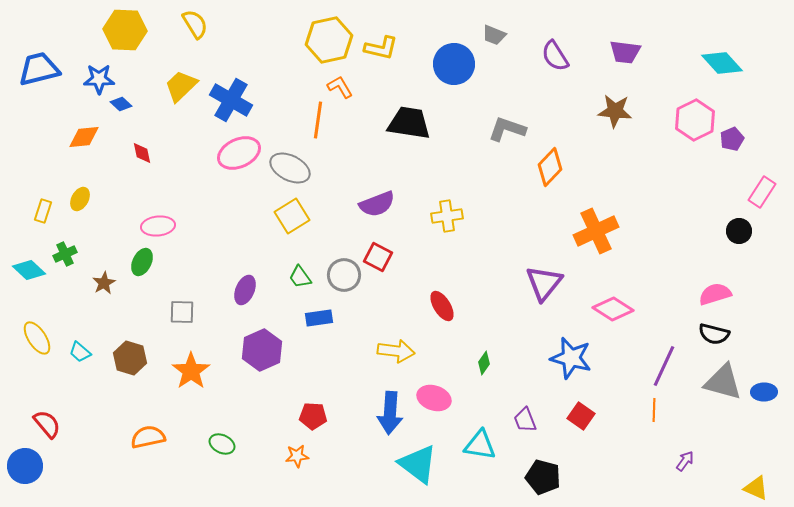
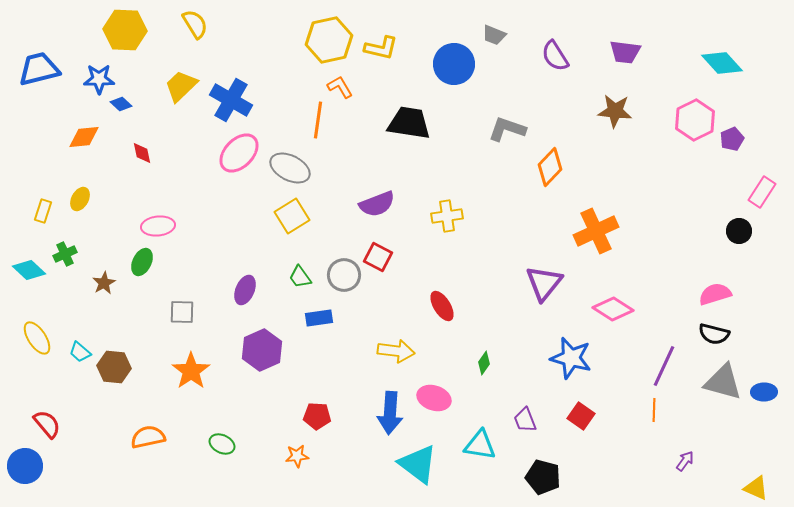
pink ellipse at (239, 153): rotated 21 degrees counterclockwise
brown hexagon at (130, 358): moved 16 px left, 9 px down; rotated 12 degrees counterclockwise
red pentagon at (313, 416): moved 4 px right
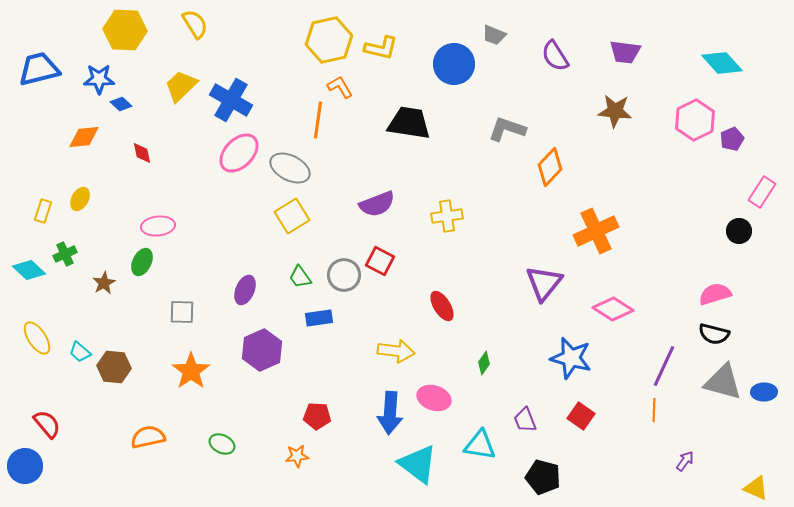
red square at (378, 257): moved 2 px right, 4 px down
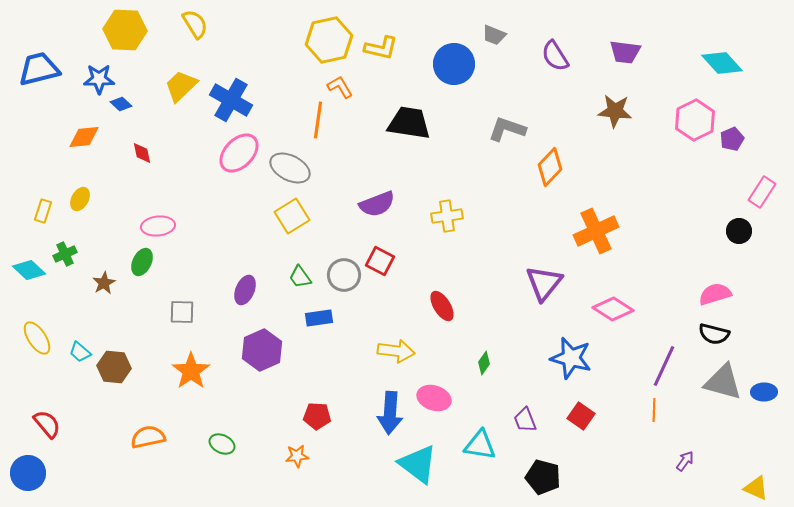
blue circle at (25, 466): moved 3 px right, 7 px down
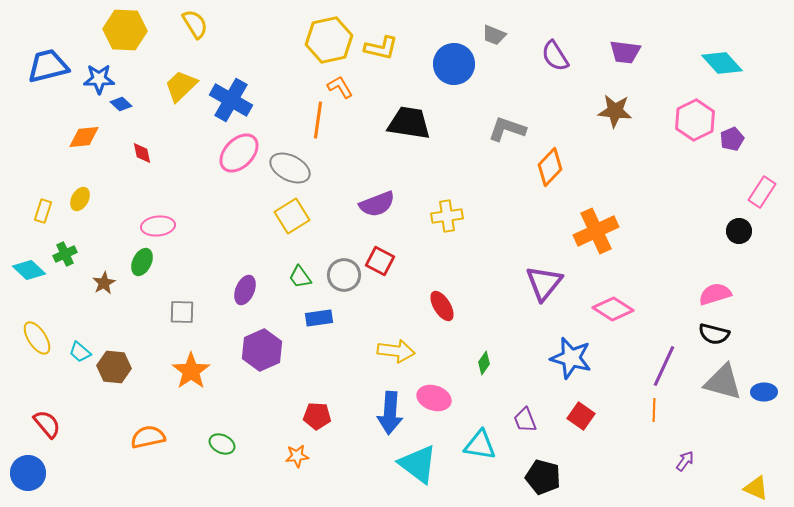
blue trapezoid at (39, 69): moved 9 px right, 3 px up
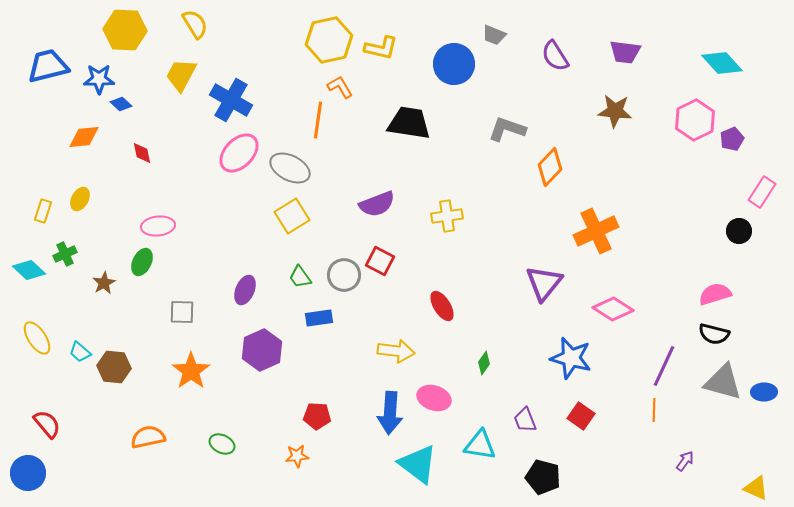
yellow trapezoid at (181, 86): moved 11 px up; rotated 18 degrees counterclockwise
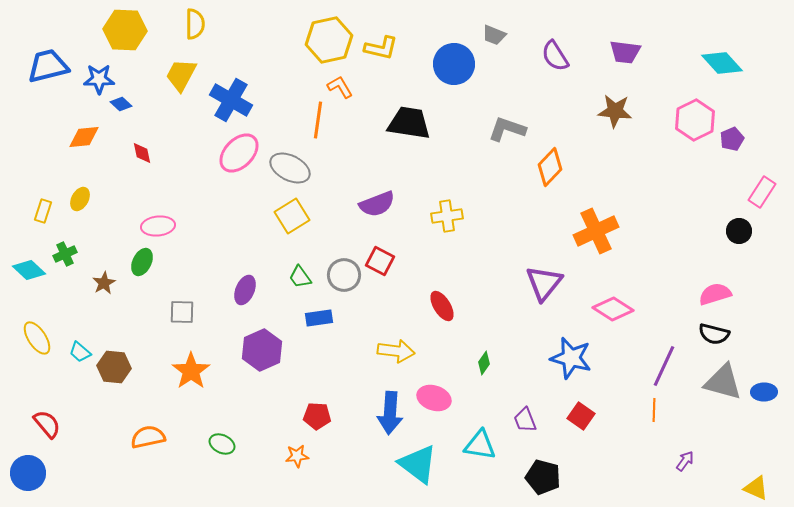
yellow semicircle at (195, 24): rotated 32 degrees clockwise
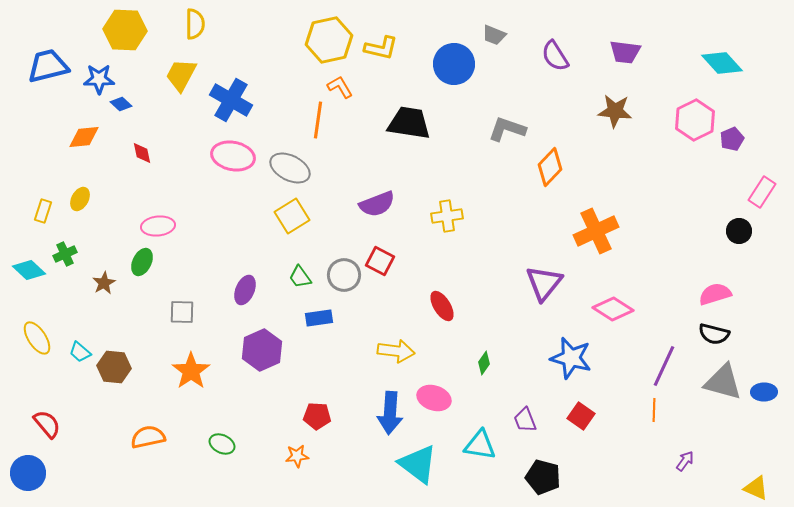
pink ellipse at (239, 153): moved 6 px left, 3 px down; rotated 57 degrees clockwise
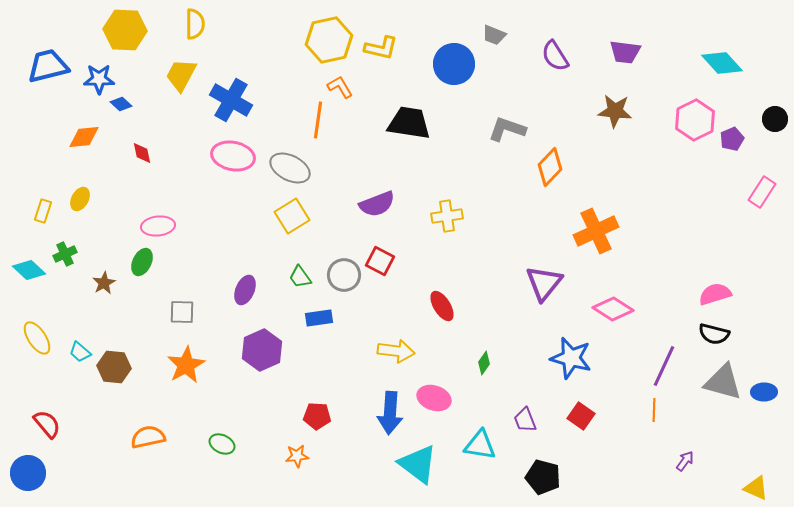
black circle at (739, 231): moved 36 px right, 112 px up
orange star at (191, 371): moved 5 px left, 6 px up; rotated 6 degrees clockwise
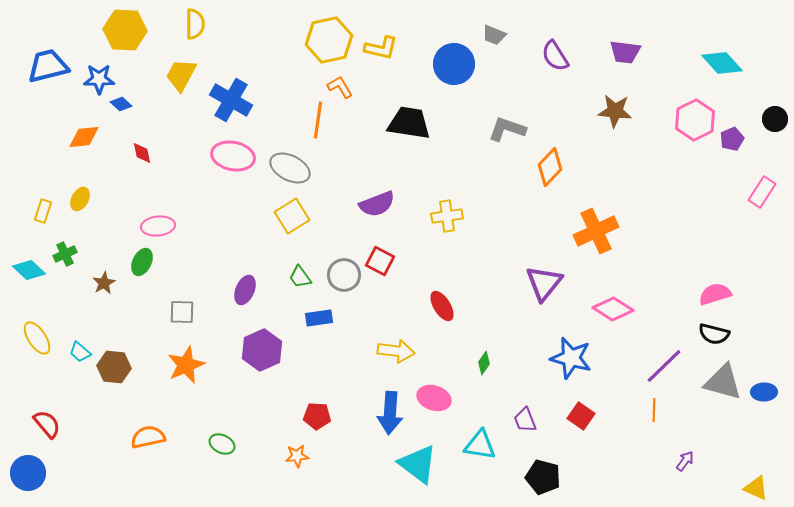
orange star at (186, 365): rotated 6 degrees clockwise
purple line at (664, 366): rotated 21 degrees clockwise
